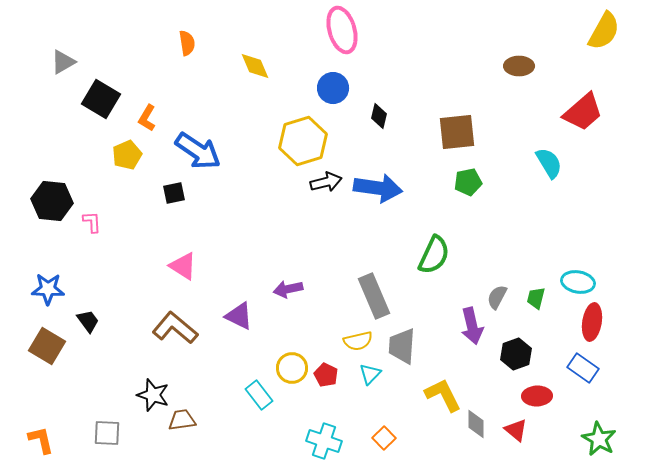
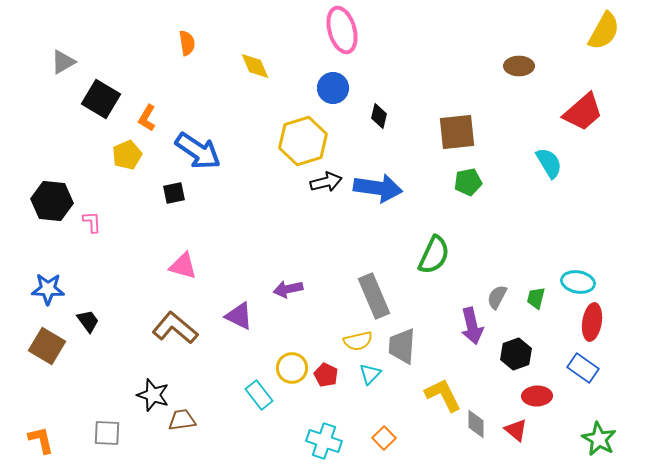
pink triangle at (183, 266): rotated 16 degrees counterclockwise
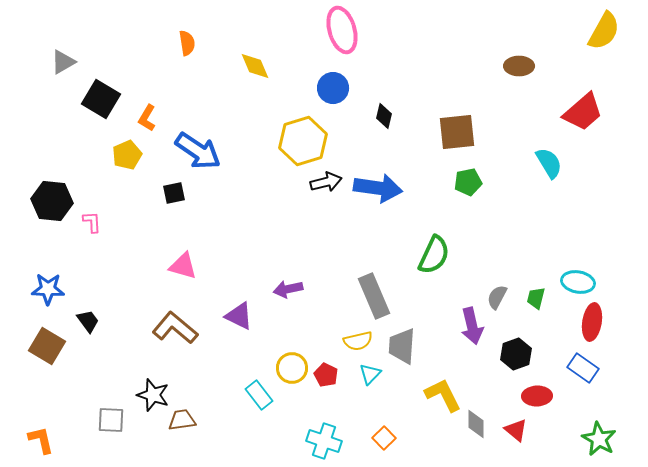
black diamond at (379, 116): moved 5 px right
gray square at (107, 433): moved 4 px right, 13 px up
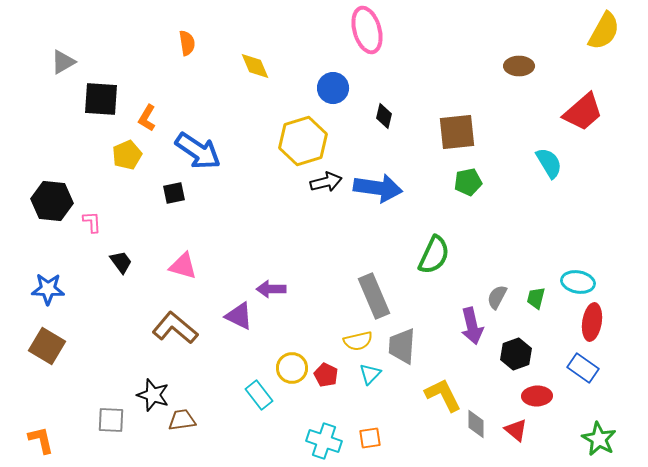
pink ellipse at (342, 30): moved 25 px right
black square at (101, 99): rotated 27 degrees counterclockwise
purple arrow at (288, 289): moved 17 px left; rotated 12 degrees clockwise
black trapezoid at (88, 321): moved 33 px right, 59 px up
orange square at (384, 438): moved 14 px left; rotated 35 degrees clockwise
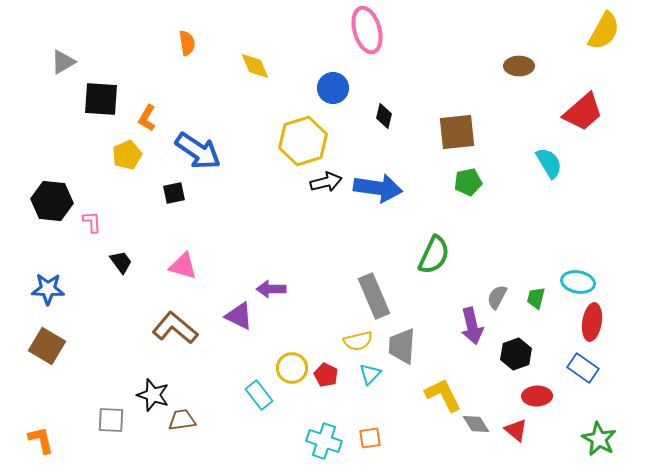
gray diamond at (476, 424): rotated 32 degrees counterclockwise
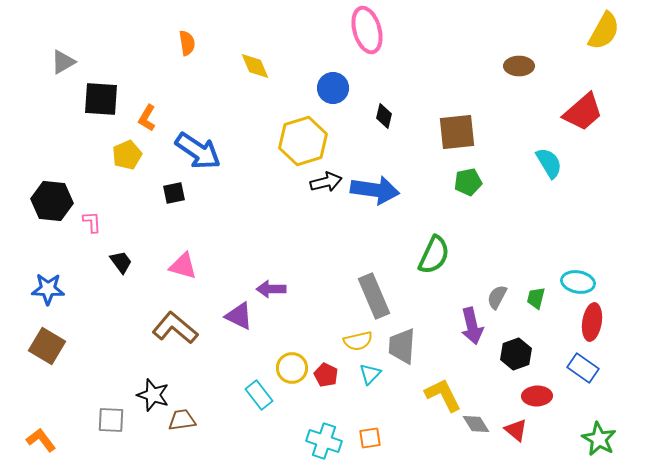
blue arrow at (378, 188): moved 3 px left, 2 px down
orange L-shape at (41, 440): rotated 24 degrees counterclockwise
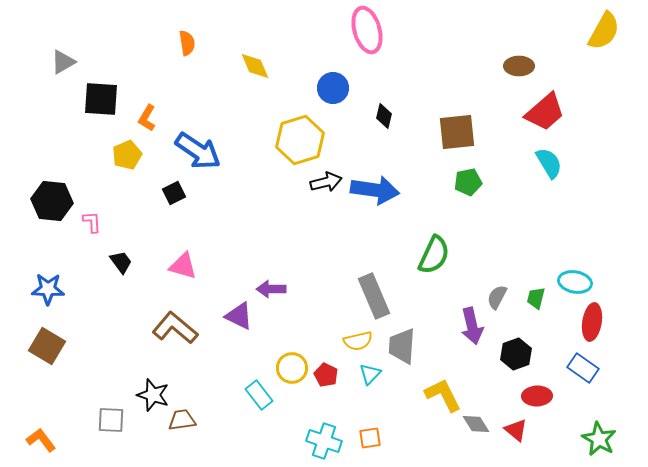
red trapezoid at (583, 112): moved 38 px left
yellow hexagon at (303, 141): moved 3 px left, 1 px up
black square at (174, 193): rotated 15 degrees counterclockwise
cyan ellipse at (578, 282): moved 3 px left
